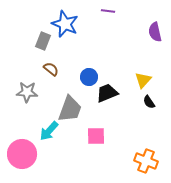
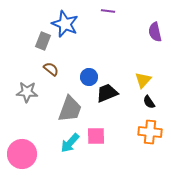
cyan arrow: moved 21 px right, 12 px down
orange cross: moved 4 px right, 29 px up; rotated 15 degrees counterclockwise
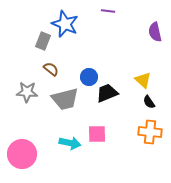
yellow triangle: rotated 30 degrees counterclockwise
gray trapezoid: moved 5 px left, 10 px up; rotated 56 degrees clockwise
pink square: moved 1 px right, 2 px up
cyan arrow: rotated 120 degrees counterclockwise
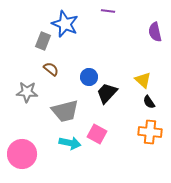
black trapezoid: rotated 25 degrees counterclockwise
gray trapezoid: moved 12 px down
pink square: rotated 30 degrees clockwise
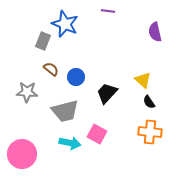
blue circle: moved 13 px left
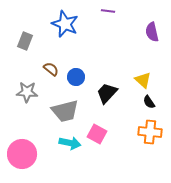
purple semicircle: moved 3 px left
gray rectangle: moved 18 px left
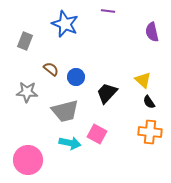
pink circle: moved 6 px right, 6 px down
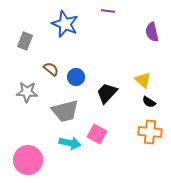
black semicircle: rotated 24 degrees counterclockwise
